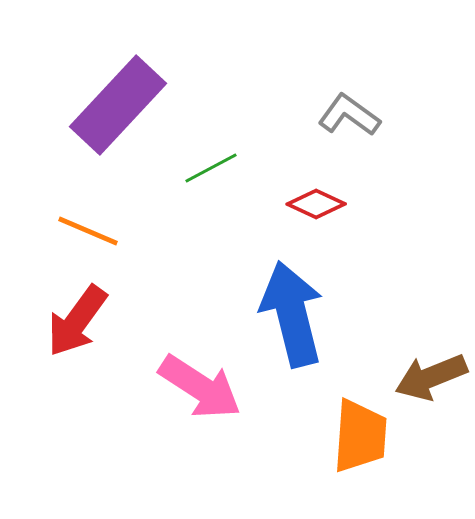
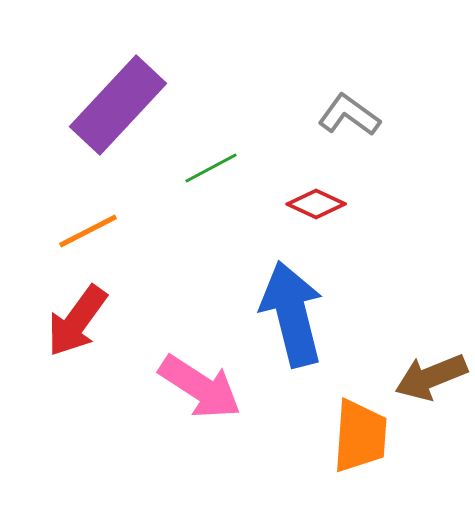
orange line: rotated 50 degrees counterclockwise
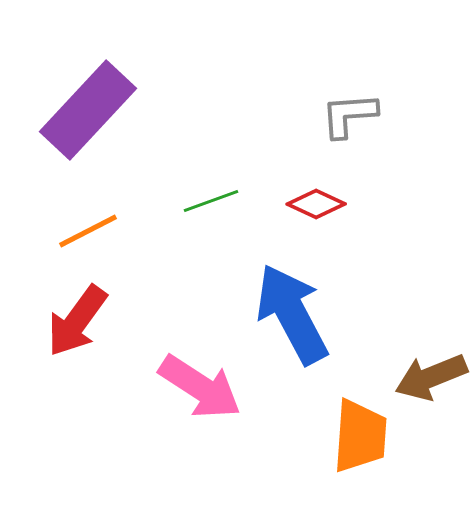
purple rectangle: moved 30 px left, 5 px down
gray L-shape: rotated 40 degrees counterclockwise
green line: moved 33 px down; rotated 8 degrees clockwise
blue arrow: rotated 14 degrees counterclockwise
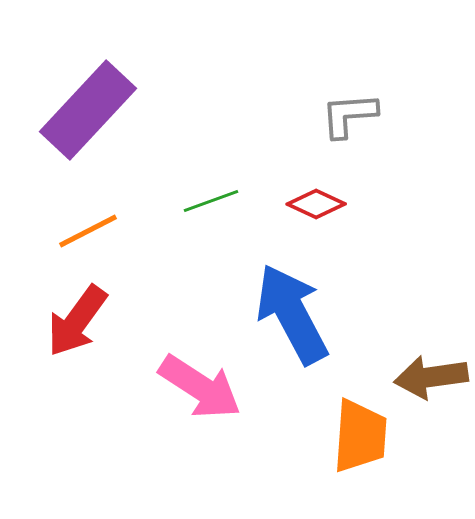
brown arrow: rotated 14 degrees clockwise
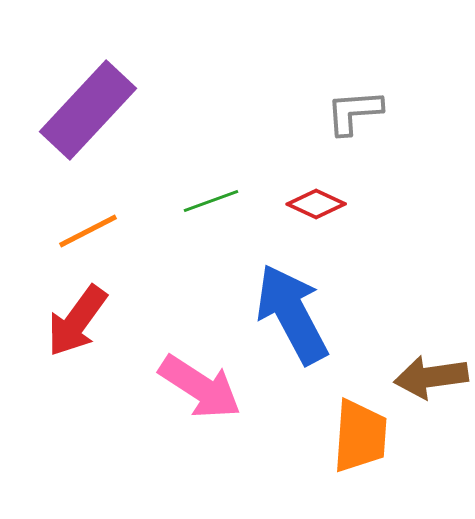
gray L-shape: moved 5 px right, 3 px up
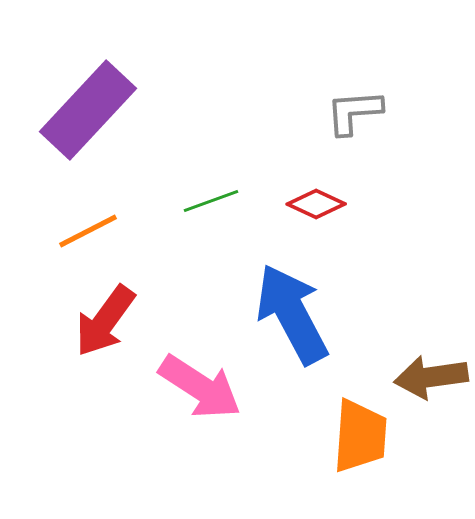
red arrow: moved 28 px right
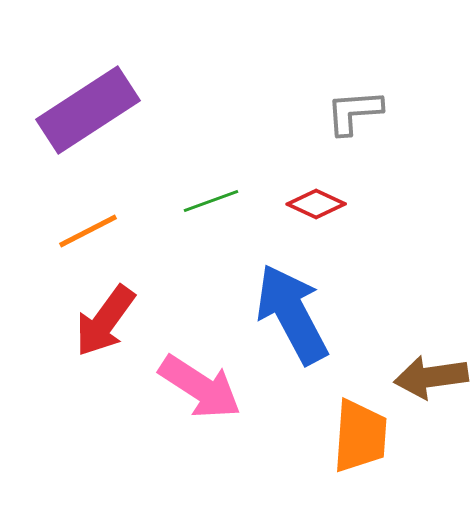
purple rectangle: rotated 14 degrees clockwise
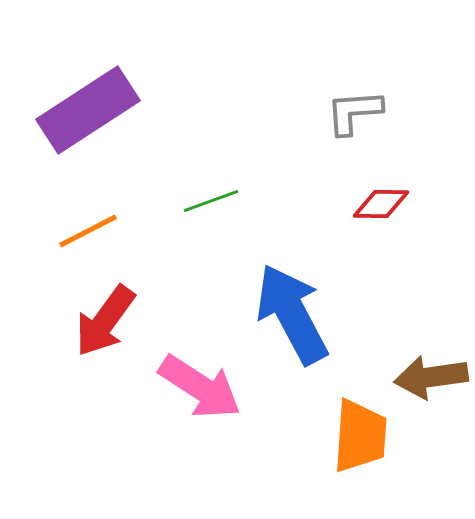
red diamond: moved 65 px right; rotated 24 degrees counterclockwise
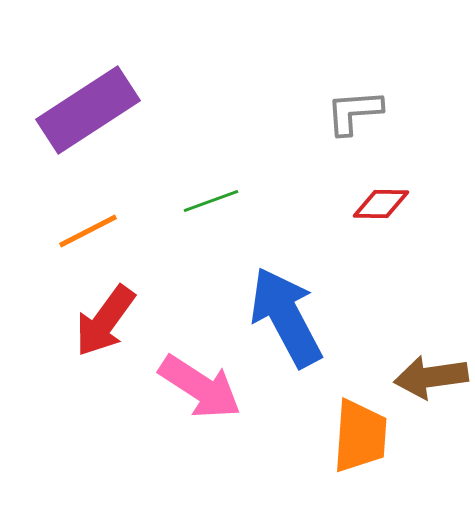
blue arrow: moved 6 px left, 3 px down
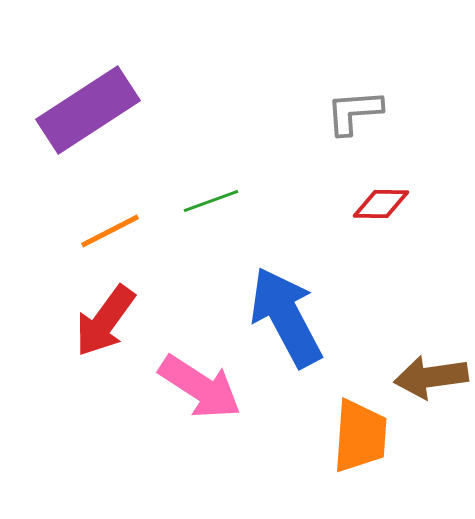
orange line: moved 22 px right
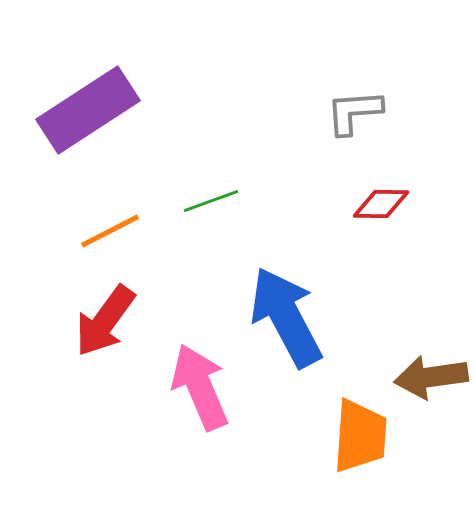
pink arrow: rotated 146 degrees counterclockwise
